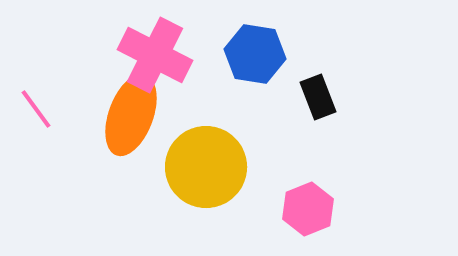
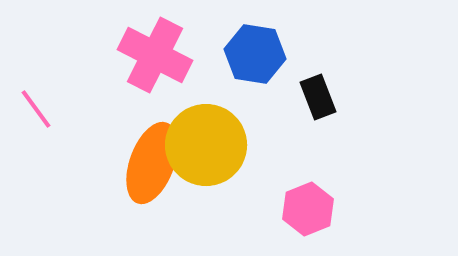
orange ellipse: moved 21 px right, 48 px down
yellow circle: moved 22 px up
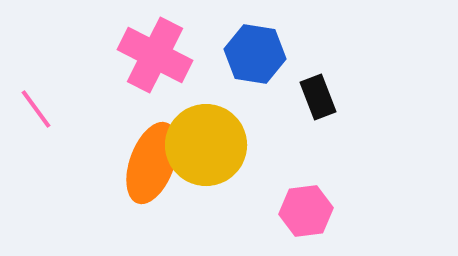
pink hexagon: moved 2 px left, 2 px down; rotated 15 degrees clockwise
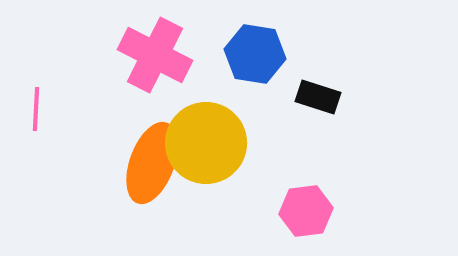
black rectangle: rotated 51 degrees counterclockwise
pink line: rotated 39 degrees clockwise
yellow circle: moved 2 px up
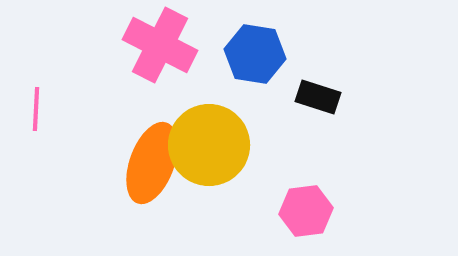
pink cross: moved 5 px right, 10 px up
yellow circle: moved 3 px right, 2 px down
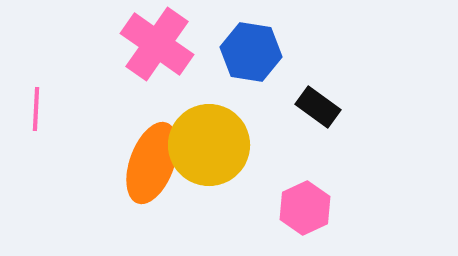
pink cross: moved 3 px left, 1 px up; rotated 8 degrees clockwise
blue hexagon: moved 4 px left, 2 px up
black rectangle: moved 10 px down; rotated 18 degrees clockwise
pink hexagon: moved 1 px left, 3 px up; rotated 18 degrees counterclockwise
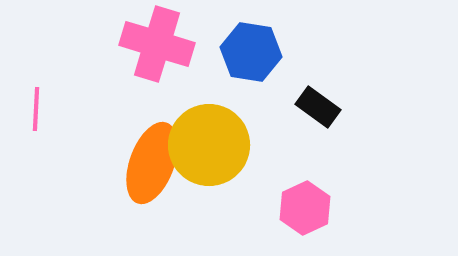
pink cross: rotated 18 degrees counterclockwise
